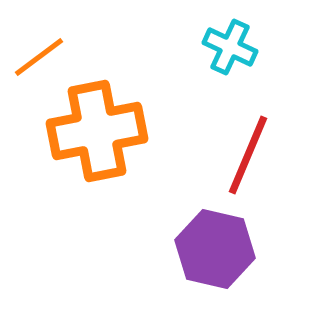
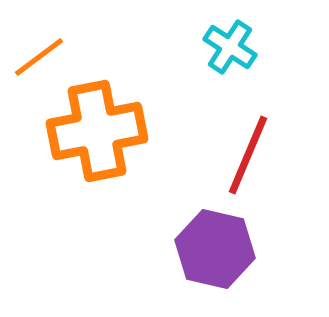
cyan cross: rotated 8 degrees clockwise
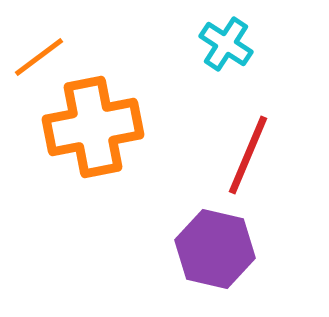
cyan cross: moved 4 px left, 3 px up
orange cross: moved 4 px left, 4 px up
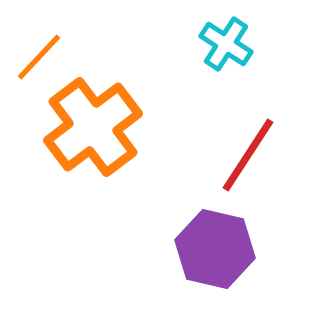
orange line: rotated 10 degrees counterclockwise
orange cross: rotated 26 degrees counterclockwise
red line: rotated 10 degrees clockwise
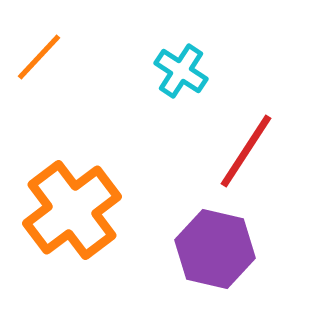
cyan cross: moved 45 px left, 27 px down
orange cross: moved 21 px left, 83 px down
red line: moved 2 px left, 4 px up
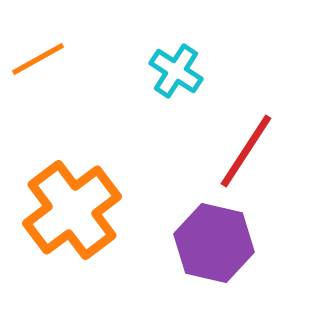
orange line: moved 1 px left, 2 px down; rotated 18 degrees clockwise
cyan cross: moved 5 px left
purple hexagon: moved 1 px left, 6 px up
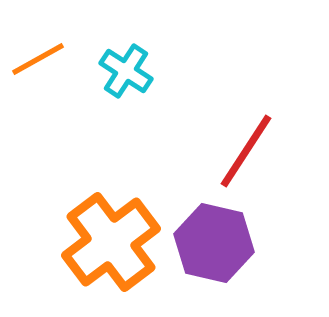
cyan cross: moved 50 px left
orange cross: moved 39 px right, 32 px down
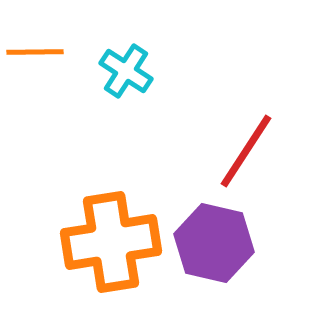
orange line: moved 3 px left, 7 px up; rotated 28 degrees clockwise
orange cross: rotated 28 degrees clockwise
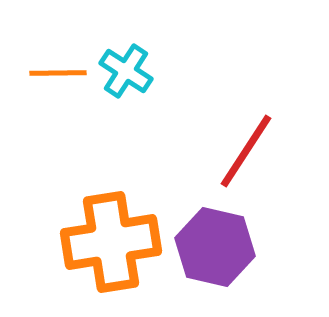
orange line: moved 23 px right, 21 px down
purple hexagon: moved 1 px right, 4 px down
